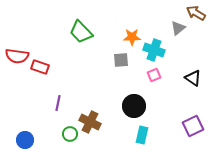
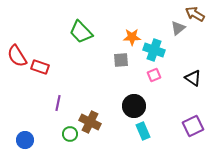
brown arrow: moved 1 px left, 1 px down
red semicircle: rotated 50 degrees clockwise
cyan rectangle: moved 1 px right, 4 px up; rotated 36 degrees counterclockwise
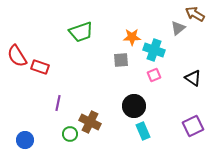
green trapezoid: rotated 65 degrees counterclockwise
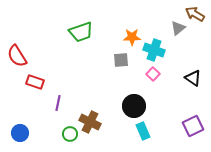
red rectangle: moved 5 px left, 15 px down
pink square: moved 1 px left, 1 px up; rotated 24 degrees counterclockwise
blue circle: moved 5 px left, 7 px up
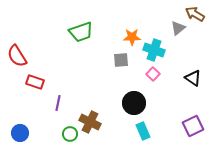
black circle: moved 3 px up
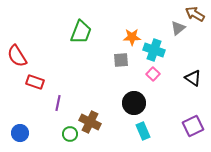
green trapezoid: rotated 50 degrees counterclockwise
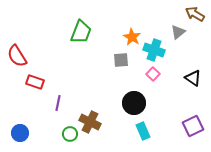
gray triangle: moved 4 px down
orange star: rotated 30 degrees clockwise
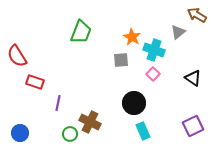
brown arrow: moved 2 px right, 1 px down
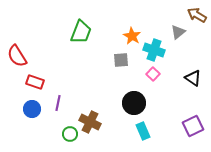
orange star: moved 1 px up
blue circle: moved 12 px right, 24 px up
